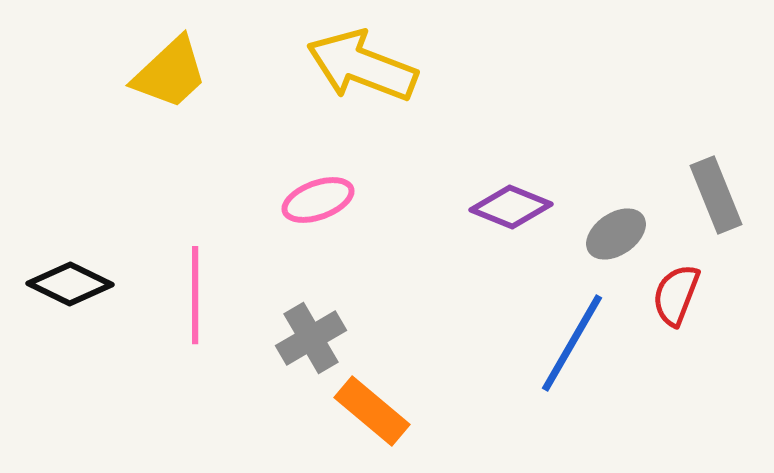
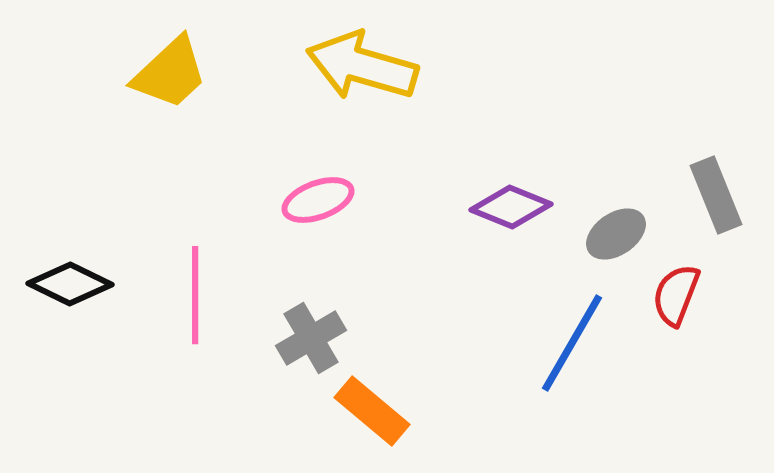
yellow arrow: rotated 5 degrees counterclockwise
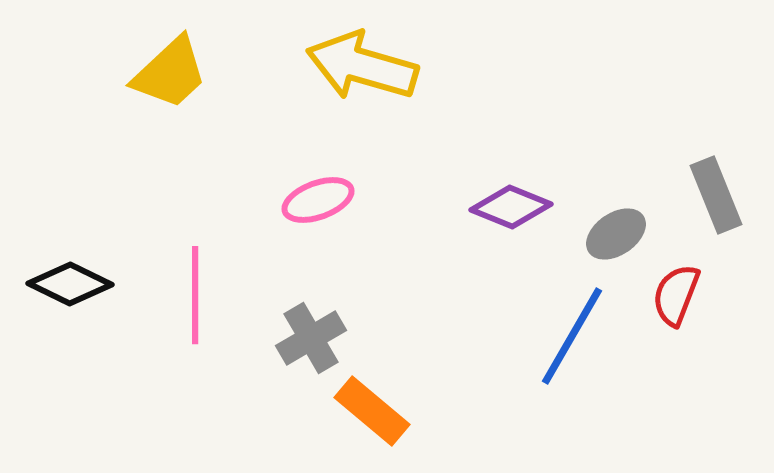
blue line: moved 7 px up
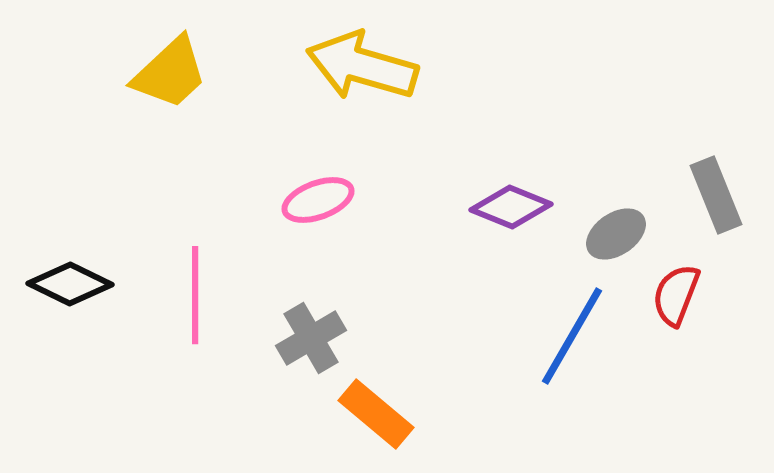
orange rectangle: moved 4 px right, 3 px down
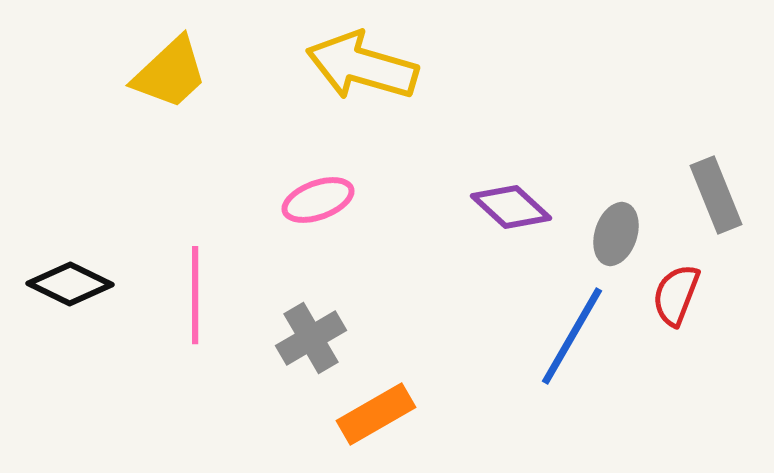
purple diamond: rotated 20 degrees clockwise
gray ellipse: rotated 38 degrees counterclockwise
orange rectangle: rotated 70 degrees counterclockwise
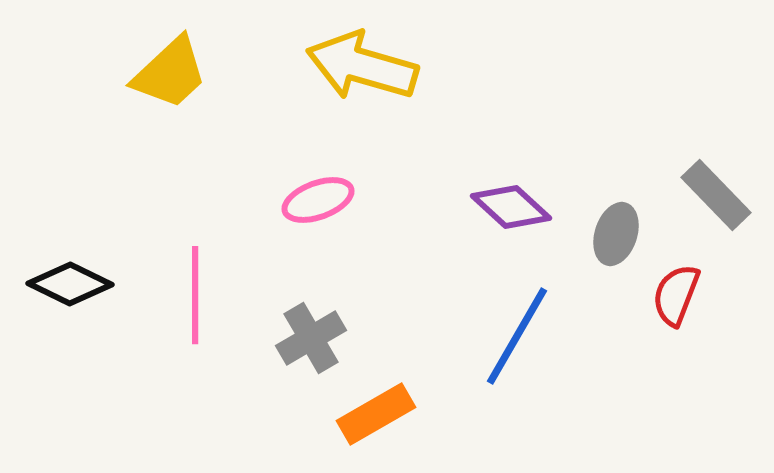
gray rectangle: rotated 22 degrees counterclockwise
blue line: moved 55 px left
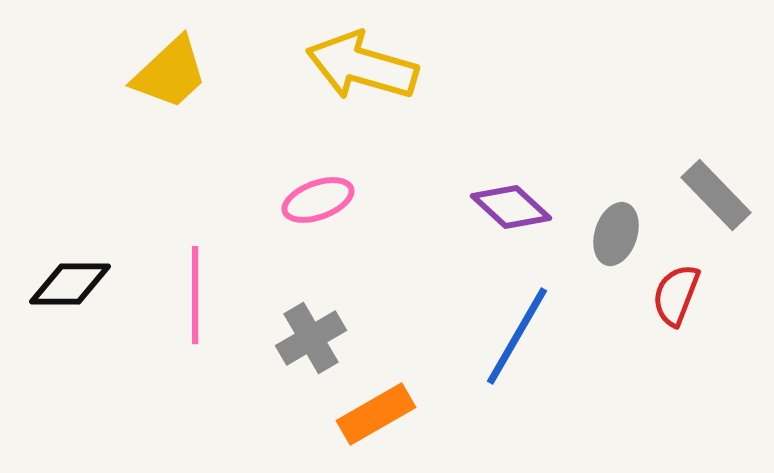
black diamond: rotated 26 degrees counterclockwise
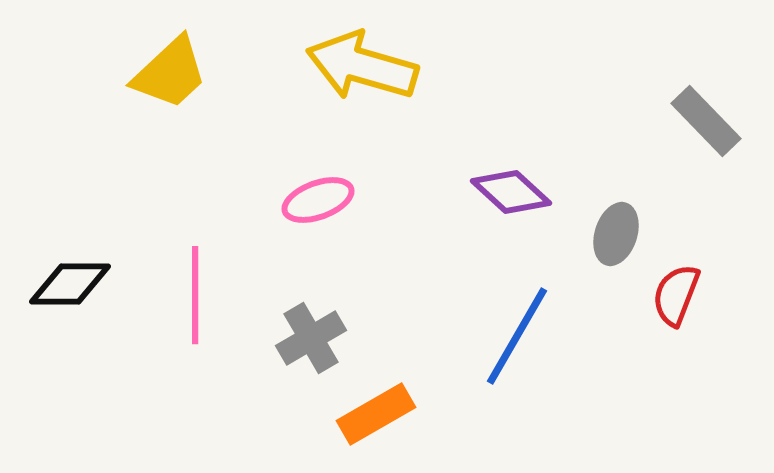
gray rectangle: moved 10 px left, 74 px up
purple diamond: moved 15 px up
